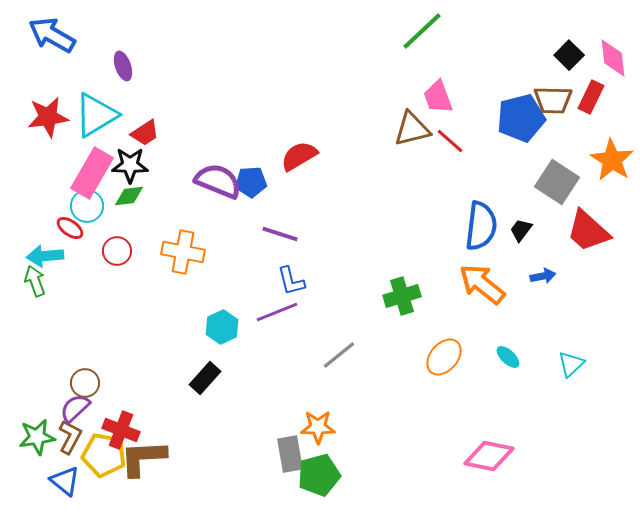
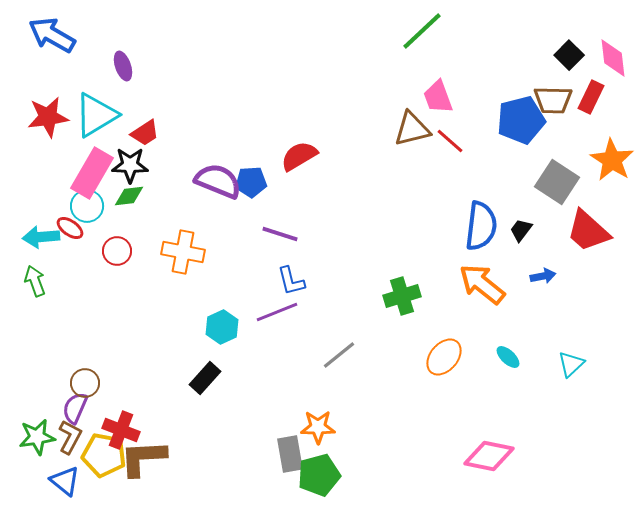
blue pentagon at (521, 118): moved 2 px down
cyan arrow at (45, 256): moved 4 px left, 19 px up
purple semicircle at (75, 408): rotated 24 degrees counterclockwise
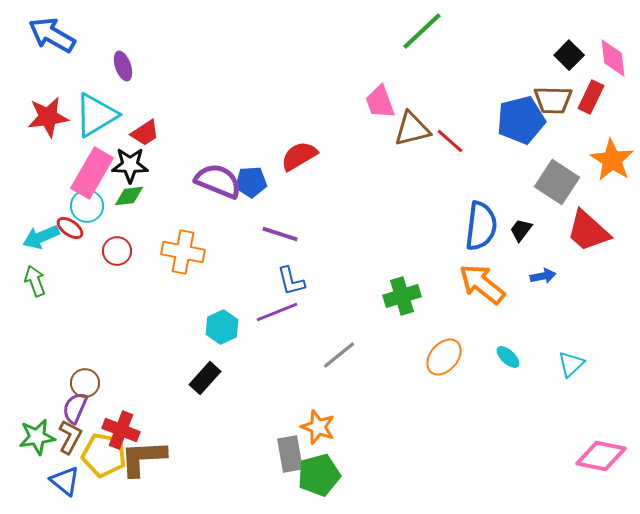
pink trapezoid at (438, 97): moved 58 px left, 5 px down
cyan arrow at (41, 237): rotated 18 degrees counterclockwise
orange star at (318, 427): rotated 20 degrees clockwise
pink diamond at (489, 456): moved 112 px right
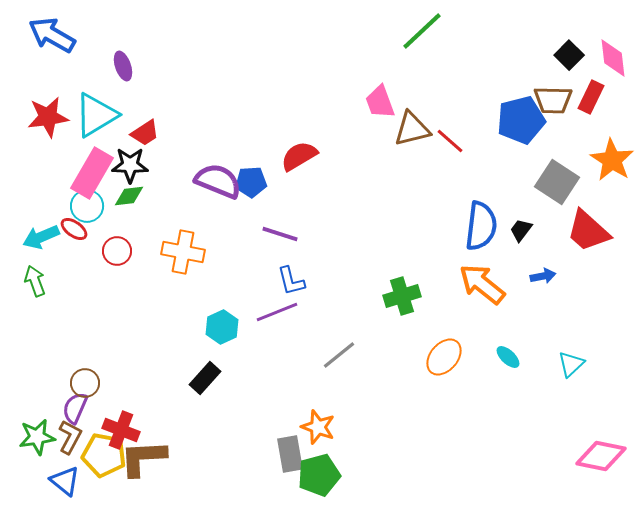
red ellipse at (70, 228): moved 4 px right, 1 px down
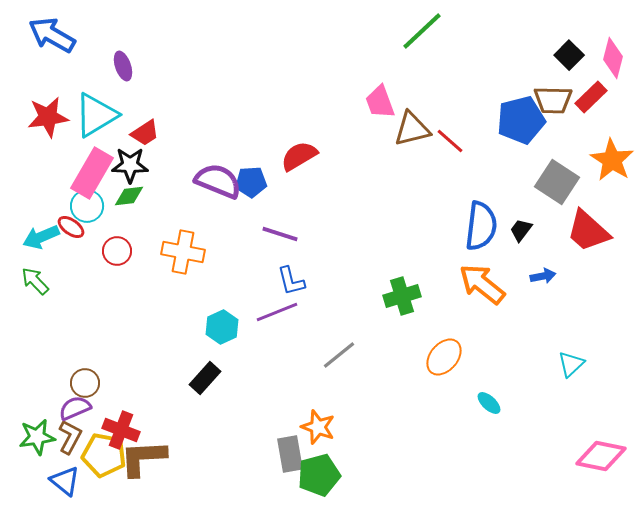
pink diamond at (613, 58): rotated 21 degrees clockwise
red rectangle at (591, 97): rotated 20 degrees clockwise
red ellipse at (74, 229): moved 3 px left, 2 px up
green arrow at (35, 281): rotated 24 degrees counterclockwise
cyan ellipse at (508, 357): moved 19 px left, 46 px down
purple semicircle at (75, 408): rotated 44 degrees clockwise
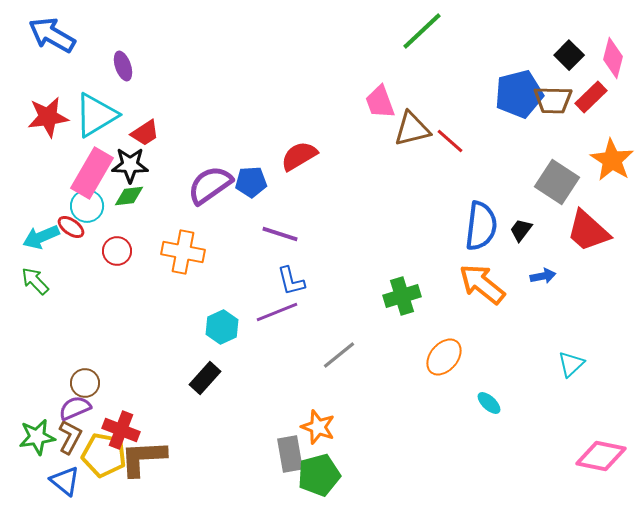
blue pentagon at (521, 120): moved 2 px left, 26 px up
purple semicircle at (218, 181): moved 8 px left, 4 px down; rotated 57 degrees counterclockwise
